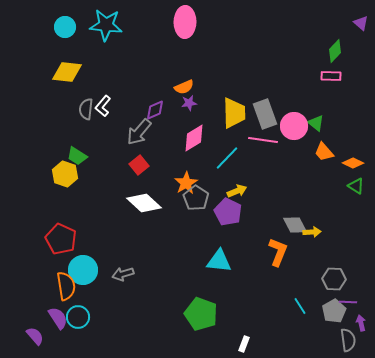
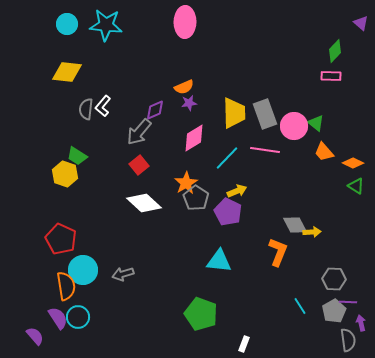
cyan circle at (65, 27): moved 2 px right, 3 px up
pink line at (263, 140): moved 2 px right, 10 px down
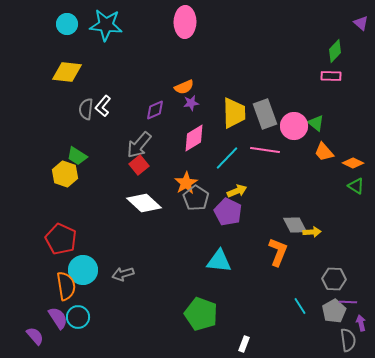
purple star at (189, 103): moved 2 px right
gray arrow at (139, 132): moved 13 px down
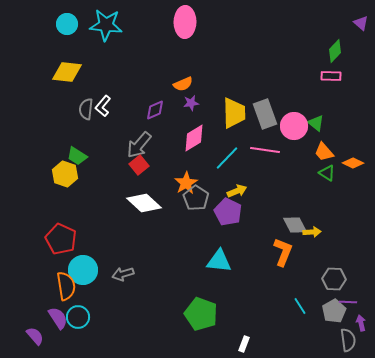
orange semicircle at (184, 87): moved 1 px left, 3 px up
green triangle at (356, 186): moved 29 px left, 13 px up
orange L-shape at (278, 252): moved 5 px right
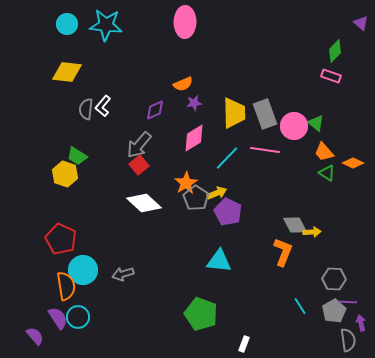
pink rectangle at (331, 76): rotated 18 degrees clockwise
purple star at (191, 103): moved 3 px right
yellow arrow at (237, 191): moved 20 px left, 2 px down
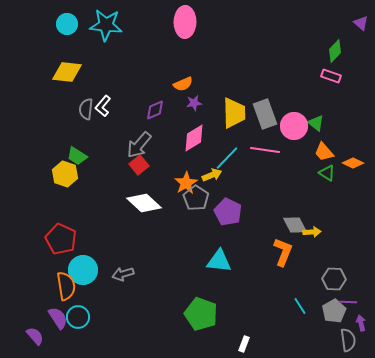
yellow arrow at (217, 193): moved 5 px left, 18 px up
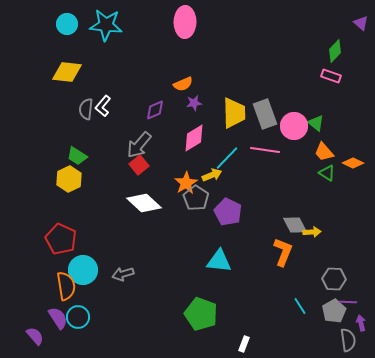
yellow hexagon at (65, 174): moved 4 px right, 5 px down; rotated 15 degrees clockwise
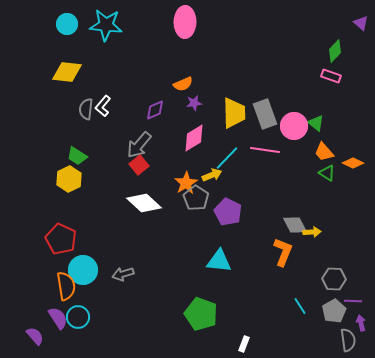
purple line at (348, 302): moved 5 px right, 1 px up
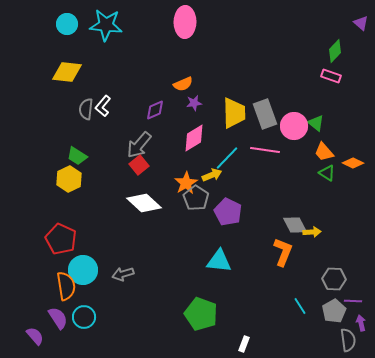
cyan circle at (78, 317): moved 6 px right
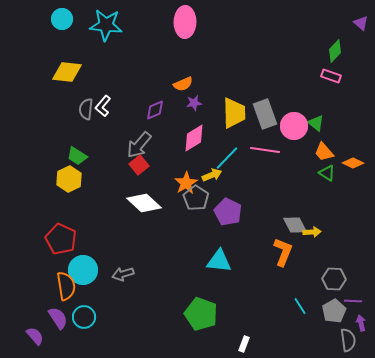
cyan circle at (67, 24): moved 5 px left, 5 px up
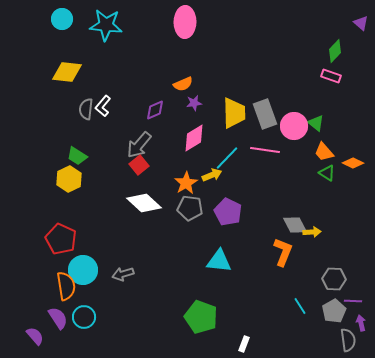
gray pentagon at (196, 198): moved 6 px left, 10 px down; rotated 25 degrees counterclockwise
green pentagon at (201, 314): moved 3 px down
